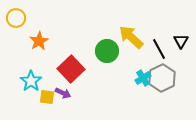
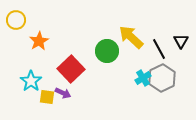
yellow circle: moved 2 px down
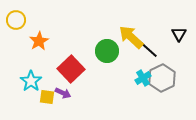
black triangle: moved 2 px left, 7 px up
black line: moved 11 px left; rotated 20 degrees counterclockwise
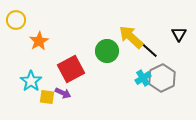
red square: rotated 16 degrees clockwise
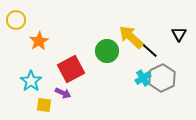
yellow square: moved 3 px left, 8 px down
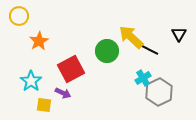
yellow circle: moved 3 px right, 4 px up
black line: rotated 15 degrees counterclockwise
gray hexagon: moved 3 px left, 14 px down
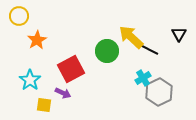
orange star: moved 2 px left, 1 px up
cyan star: moved 1 px left, 1 px up
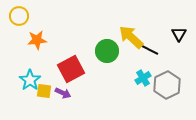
orange star: rotated 24 degrees clockwise
gray hexagon: moved 8 px right, 7 px up
yellow square: moved 14 px up
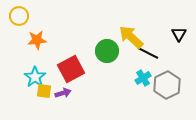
black line: moved 4 px down
cyan star: moved 5 px right, 3 px up
purple arrow: rotated 42 degrees counterclockwise
